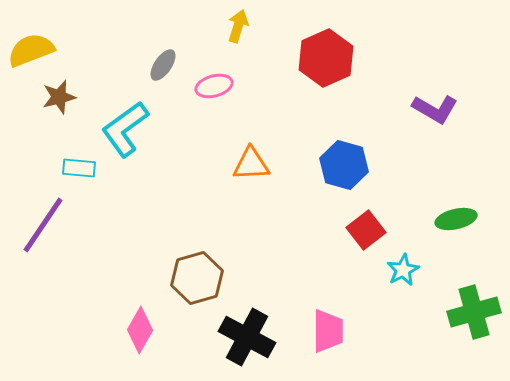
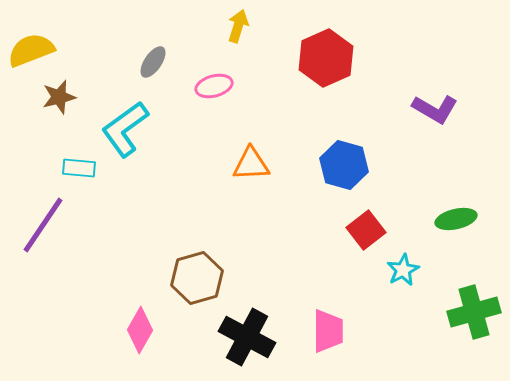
gray ellipse: moved 10 px left, 3 px up
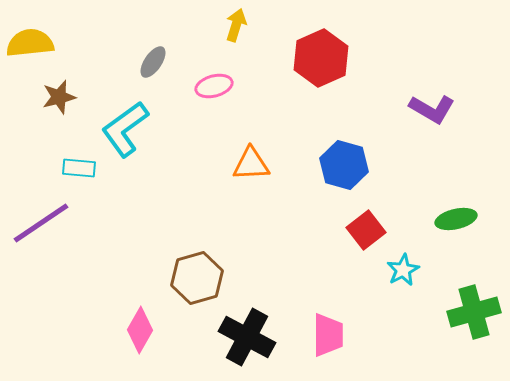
yellow arrow: moved 2 px left, 1 px up
yellow semicircle: moved 1 px left, 7 px up; rotated 15 degrees clockwise
red hexagon: moved 5 px left
purple L-shape: moved 3 px left
purple line: moved 2 px left, 2 px up; rotated 22 degrees clockwise
pink trapezoid: moved 4 px down
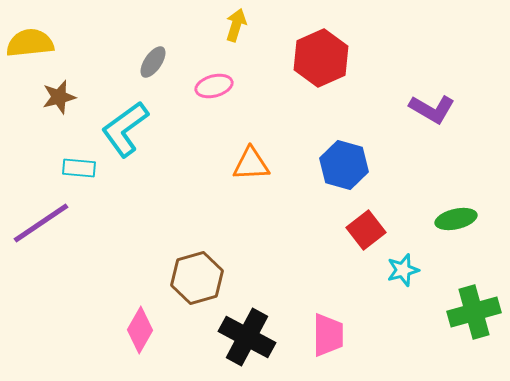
cyan star: rotated 12 degrees clockwise
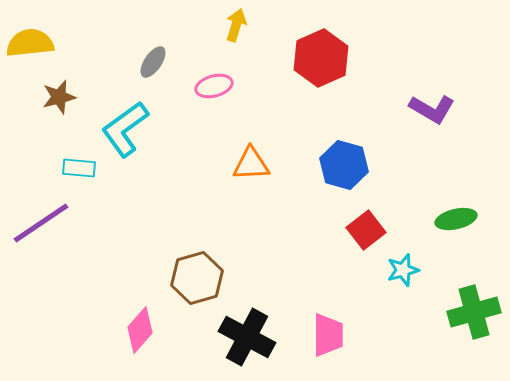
pink diamond: rotated 12 degrees clockwise
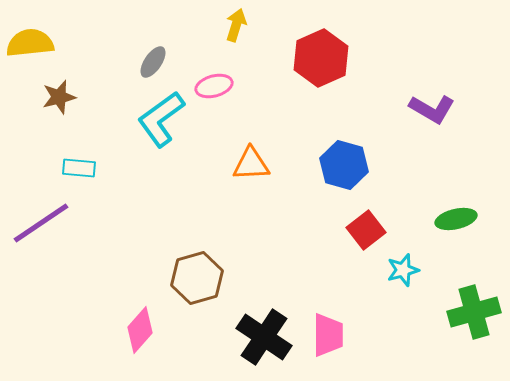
cyan L-shape: moved 36 px right, 10 px up
black cross: moved 17 px right; rotated 6 degrees clockwise
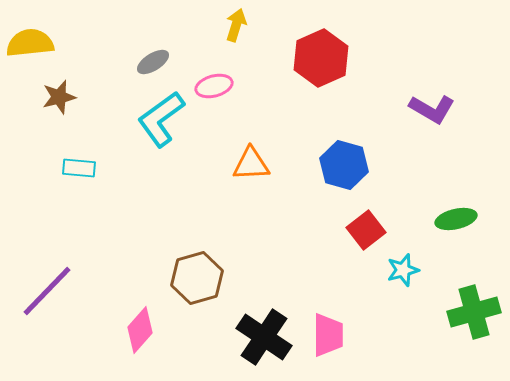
gray ellipse: rotated 24 degrees clockwise
purple line: moved 6 px right, 68 px down; rotated 12 degrees counterclockwise
